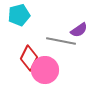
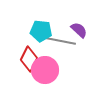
cyan pentagon: moved 22 px right, 16 px down; rotated 20 degrees clockwise
purple semicircle: rotated 102 degrees counterclockwise
red diamond: moved 1 px down
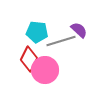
cyan pentagon: moved 4 px left, 1 px down
gray line: rotated 28 degrees counterclockwise
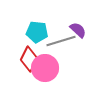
purple semicircle: moved 1 px left
pink circle: moved 2 px up
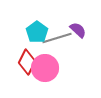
cyan pentagon: rotated 30 degrees clockwise
gray line: moved 4 px left, 3 px up
red diamond: moved 2 px left, 3 px down
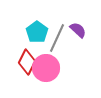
gray line: rotated 48 degrees counterclockwise
pink circle: moved 1 px right
